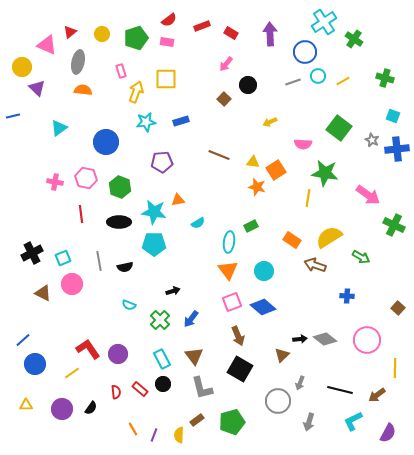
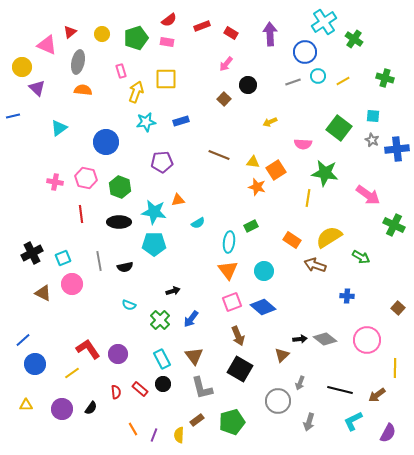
cyan square at (393, 116): moved 20 px left; rotated 16 degrees counterclockwise
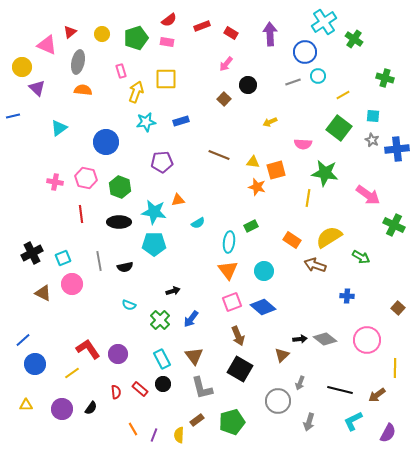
yellow line at (343, 81): moved 14 px down
orange square at (276, 170): rotated 18 degrees clockwise
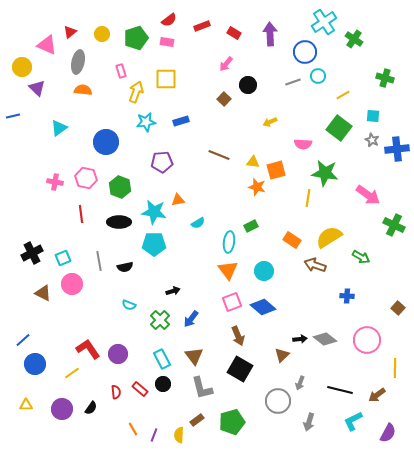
red rectangle at (231, 33): moved 3 px right
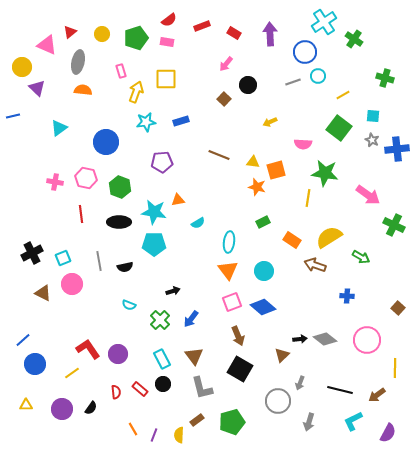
green rectangle at (251, 226): moved 12 px right, 4 px up
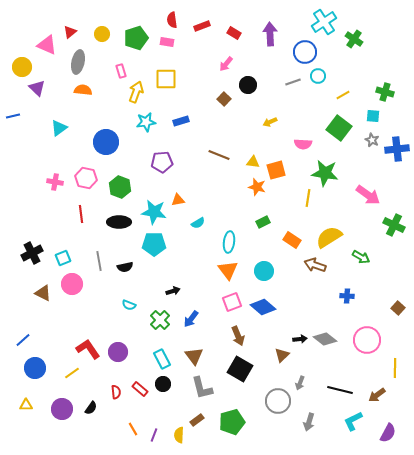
red semicircle at (169, 20): moved 3 px right; rotated 119 degrees clockwise
green cross at (385, 78): moved 14 px down
purple circle at (118, 354): moved 2 px up
blue circle at (35, 364): moved 4 px down
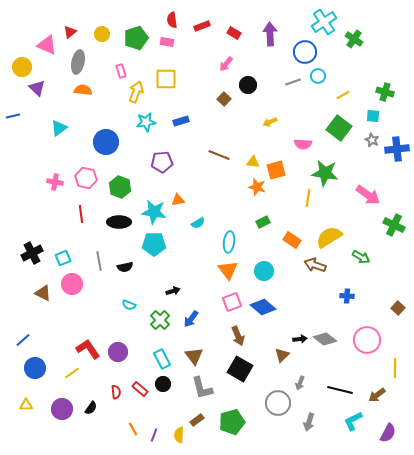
gray circle at (278, 401): moved 2 px down
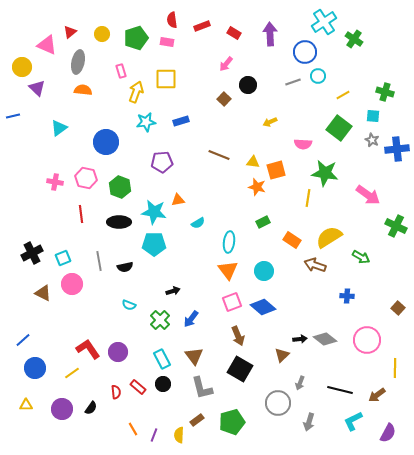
green cross at (394, 225): moved 2 px right, 1 px down
red rectangle at (140, 389): moved 2 px left, 2 px up
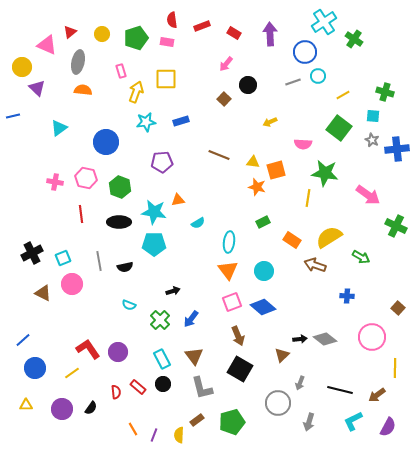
pink circle at (367, 340): moved 5 px right, 3 px up
purple semicircle at (388, 433): moved 6 px up
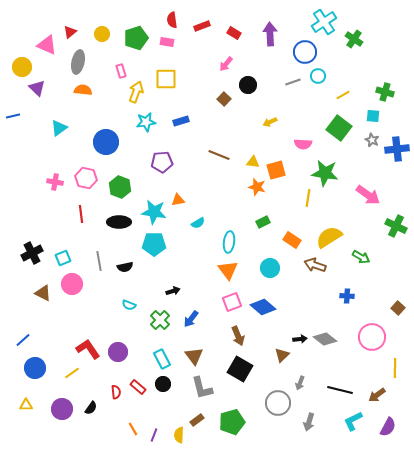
cyan circle at (264, 271): moved 6 px right, 3 px up
